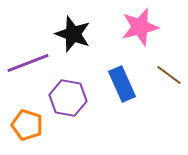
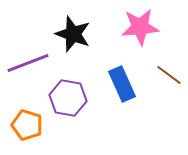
pink star: rotated 9 degrees clockwise
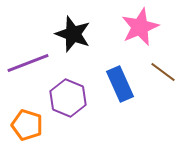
pink star: rotated 18 degrees counterclockwise
brown line: moved 6 px left, 3 px up
blue rectangle: moved 2 px left
purple hexagon: rotated 12 degrees clockwise
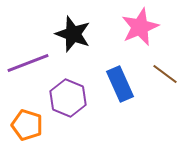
brown line: moved 2 px right, 2 px down
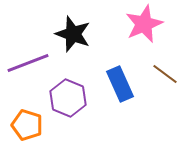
pink star: moved 4 px right, 3 px up
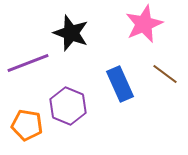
black star: moved 2 px left, 1 px up
purple hexagon: moved 8 px down
orange pentagon: rotated 8 degrees counterclockwise
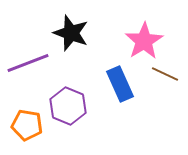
pink star: moved 17 px down; rotated 9 degrees counterclockwise
brown line: rotated 12 degrees counterclockwise
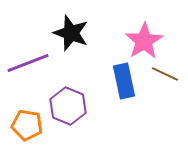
blue rectangle: moved 4 px right, 3 px up; rotated 12 degrees clockwise
